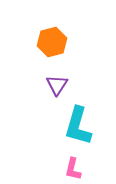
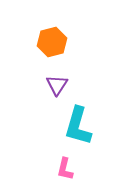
pink L-shape: moved 8 px left
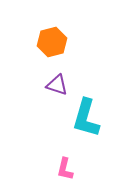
purple triangle: rotated 45 degrees counterclockwise
cyan L-shape: moved 8 px right, 8 px up
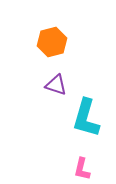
purple triangle: moved 1 px left
pink L-shape: moved 17 px right
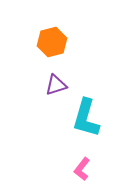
purple triangle: rotated 35 degrees counterclockwise
pink L-shape: rotated 25 degrees clockwise
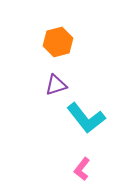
orange hexagon: moved 6 px right
cyan L-shape: rotated 54 degrees counterclockwise
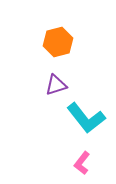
pink L-shape: moved 6 px up
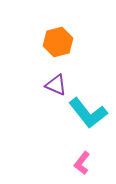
purple triangle: rotated 40 degrees clockwise
cyan L-shape: moved 2 px right, 5 px up
